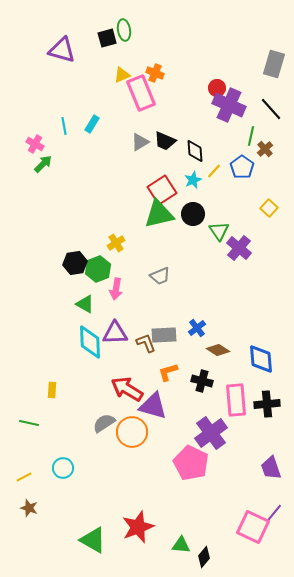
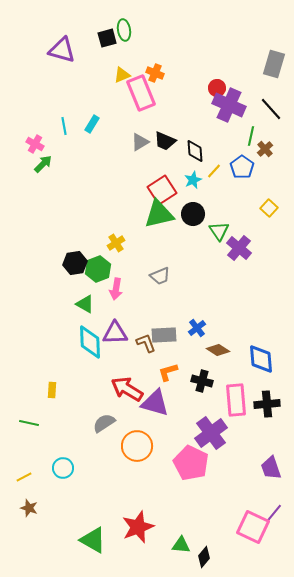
purple triangle at (153, 406): moved 2 px right, 3 px up
orange circle at (132, 432): moved 5 px right, 14 px down
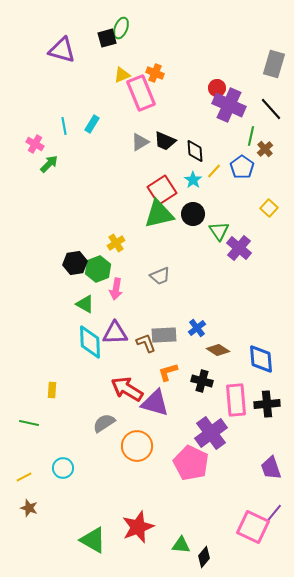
green ellipse at (124, 30): moved 3 px left, 2 px up; rotated 30 degrees clockwise
green arrow at (43, 164): moved 6 px right
cyan star at (193, 180): rotated 12 degrees counterclockwise
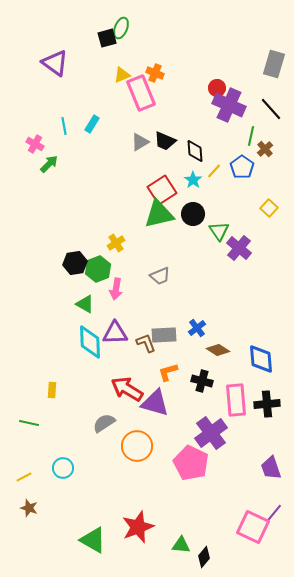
purple triangle at (62, 50): moved 7 px left, 13 px down; rotated 20 degrees clockwise
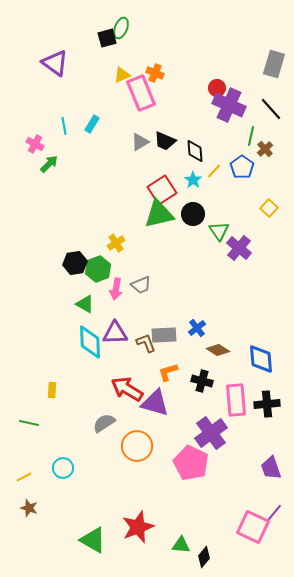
gray trapezoid at (160, 276): moved 19 px left, 9 px down
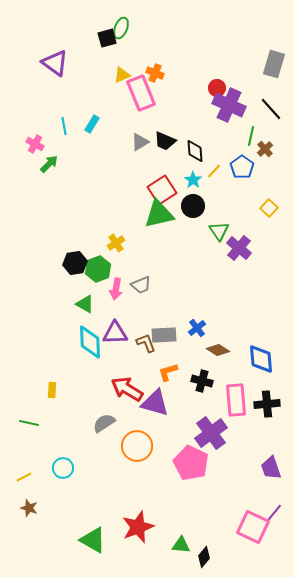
black circle at (193, 214): moved 8 px up
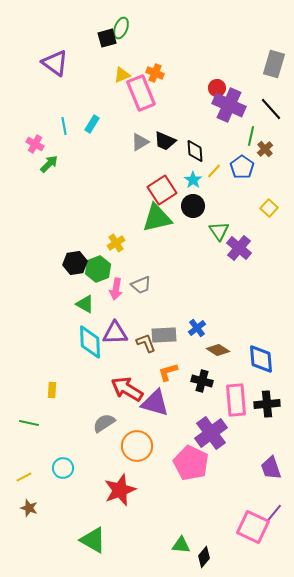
green triangle at (159, 214): moved 2 px left, 4 px down
red star at (138, 527): moved 18 px left, 37 px up
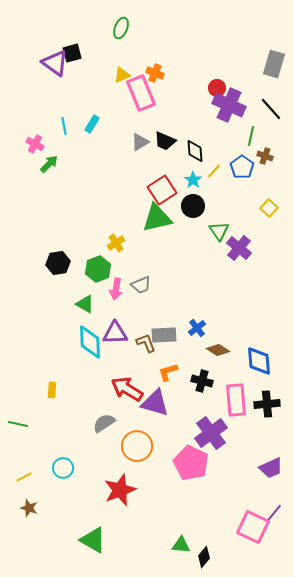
black square at (107, 38): moved 35 px left, 15 px down
brown cross at (265, 149): moved 7 px down; rotated 28 degrees counterclockwise
black hexagon at (75, 263): moved 17 px left
blue diamond at (261, 359): moved 2 px left, 2 px down
green line at (29, 423): moved 11 px left, 1 px down
purple trapezoid at (271, 468): rotated 95 degrees counterclockwise
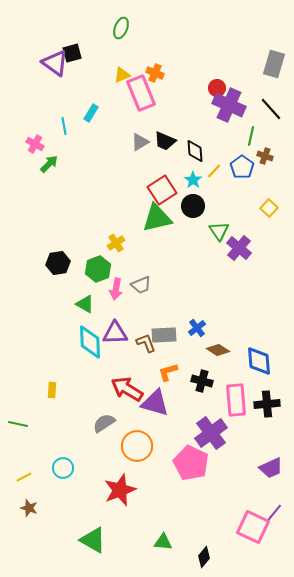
cyan rectangle at (92, 124): moved 1 px left, 11 px up
green triangle at (181, 545): moved 18 px left, 3 px up
